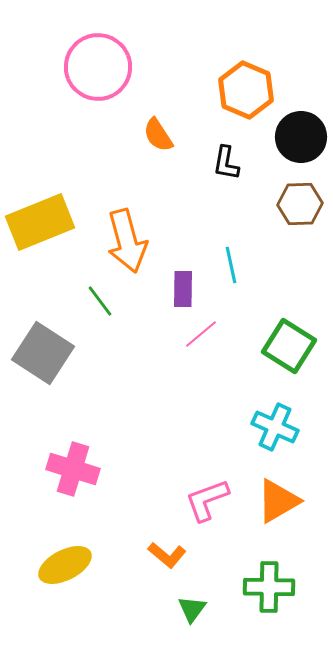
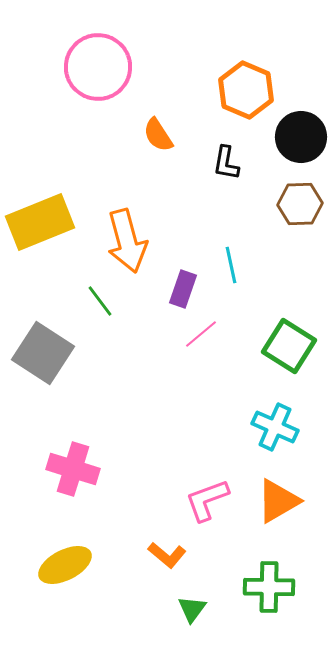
purple rectangle: rotated 18 degrees clockwise
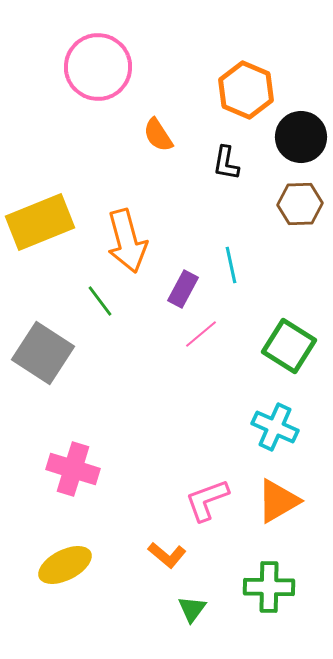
purple rectangle: rotated 9 degrees clockwise
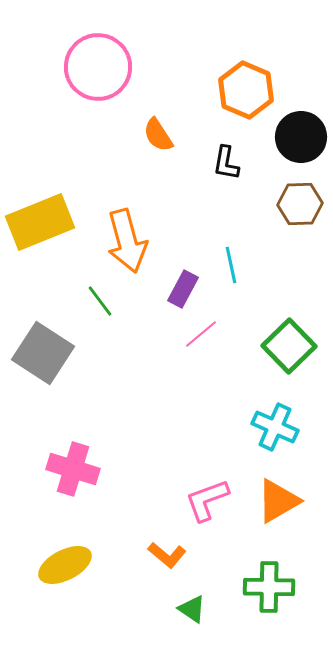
green square: rotated 14 degrees clockwise
green triangle: rotated 32 degrees counterclockwise
